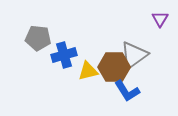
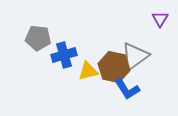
gray triangle: moved 1 px right, 1 px down
brown hexagon: rotated 12 degrees clockwise
blue L-shape: moved 2 px up
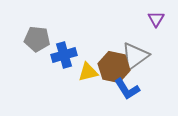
purple triangle: moved 4 px left
gray pentagon: moved 1 px left, 1 px down
yellow triangle: moved 1 px down
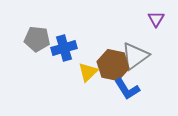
blue cross: moved 7 px up
brown hexagon: moved 1 px left, 2 px up
yellow triangle: rotated 30 degrees counterclockwise
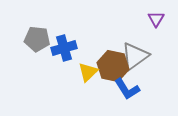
brown hexagon: moved 1 px down
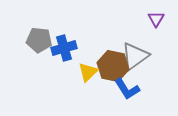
gray pentagon: moved 2 px right, 1 px down
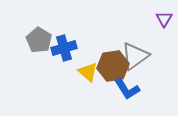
purple triangle: moved 8 px right
gray pentagon: rotated 25 degrees clockwise
brown hexagon: rotated 20 degrees counterclockwise
yellow triangle: rotated 35 degrees counterclockwise
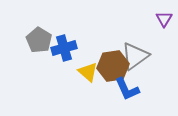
blue L-shape: rotated 8 degrees clockwise
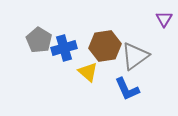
brown hexagon: moved 8 px left, 20 px up
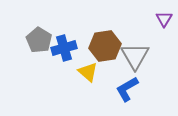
gray triangle: rotated 24 degrees counterclockwise
blue L-shape: rotated 84 degrees clockwise
